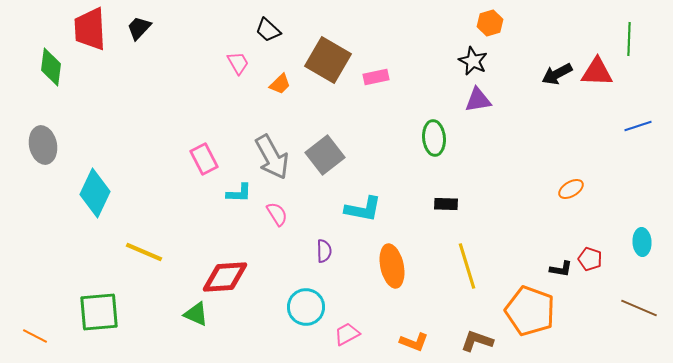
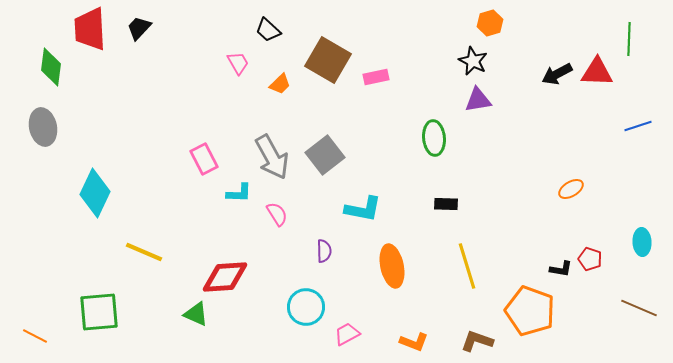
gray ellipse at (43, 145): moved 18 px up
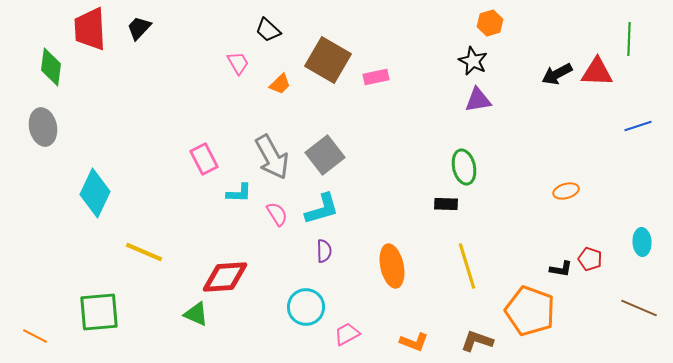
green ellipse at (434, 138): moved 30 px right, 29 px down; rotated 8 degrees counterclockwise
orange ellipse at (571, 189): moved 5 px left, 2 px down; rotated 15 degrees clockwise
cyan L-shape at (363, 209): moved 41 px left; rotated 27 degrees counterclockwise
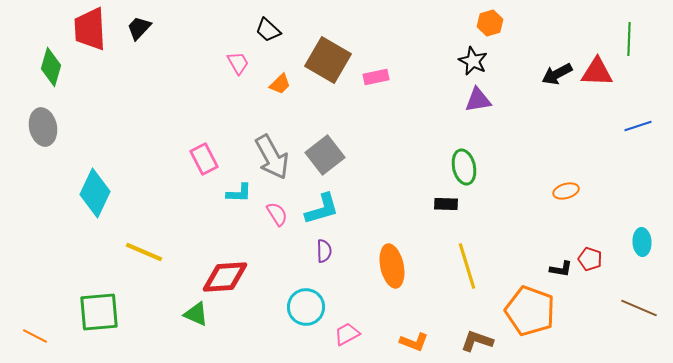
green diamond at (51, 67): rotated 9 degrees clockwise
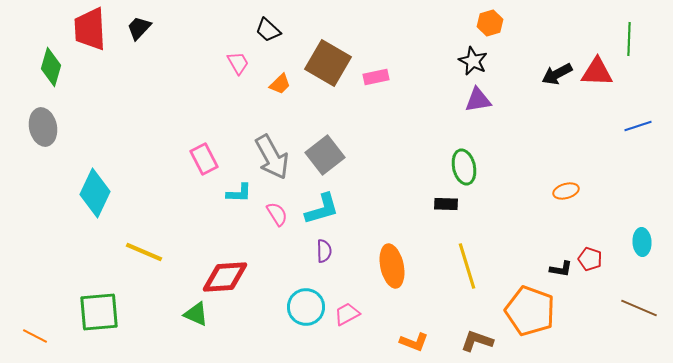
brown square at (328, 60): moved 3 px down
pink trapezoid at (347, 334): moved 20 px up
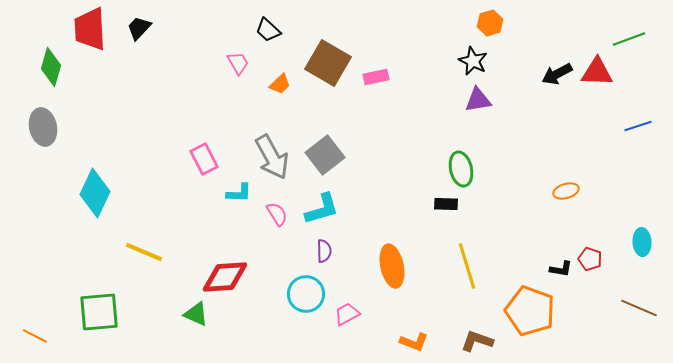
green line at (629, 39): rotated 68 degrees clockwise
green ellipse at (464, 167): moved 3 px left, 2 px down
cyan circle at (306, 307): moved 13 px up
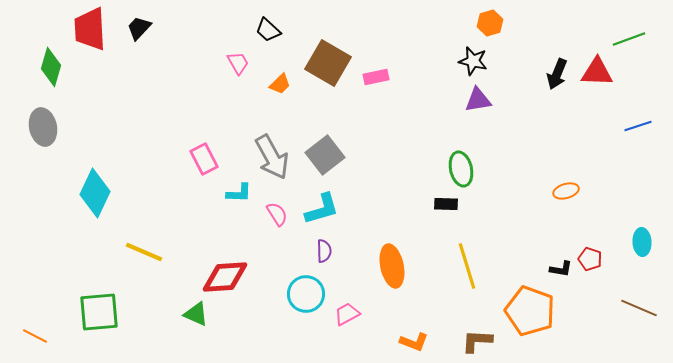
black star at (473, 61): rotated 12 degrees counterclockwise
black arrow at (557, 74): rotated 40 degrees counterclockwise
brown L-shape at (477, 341): rotated 16 degrees counterclockwise
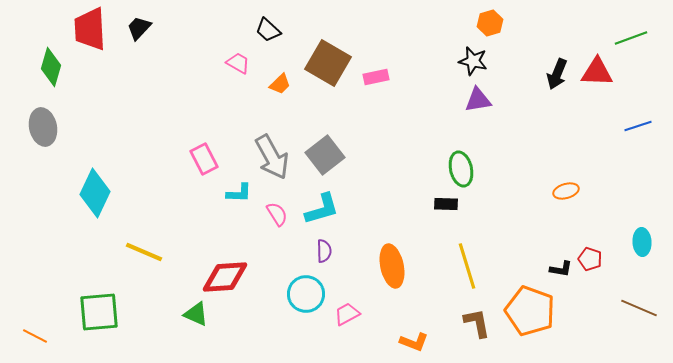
green line at (629, 39): moved 2 px right, 1 px up
pink trapezoid at (238, 63): rotated 30 degrees counterclockwise
brown L-shape at (477, 341): moved 18 px up; rotated 76 degrees clockwise
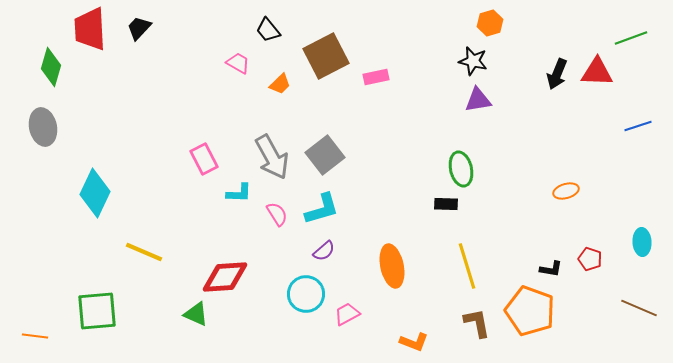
black trapezoid at (268, 30): rotated 8 degrees clockwise
brown square at (328, 63): moved 2 px left, 7 px up; rotated 33 degrees clockwise
purple semicircle at (324, 251): rotated 50 degrees clockwise
black L-shape at (561, 269): moved 10 px left
green square at (99, 312): moved 2 px left, 1 px up
orange line at (35, 336): rotated 20 degrees counterclockwise
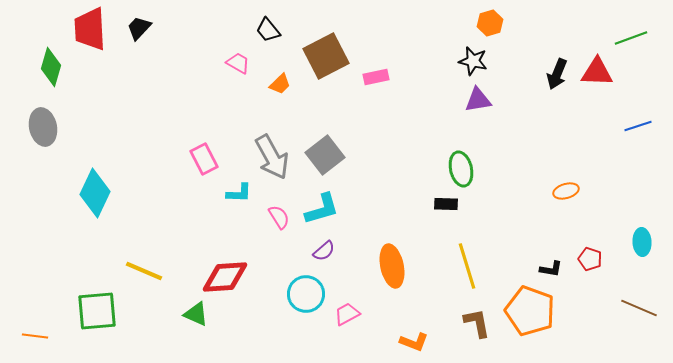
pink semicircle at (277, 214): moved 2 px right, 3 px down
yellow line at (144, 252): moved 19 px down
